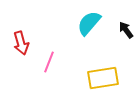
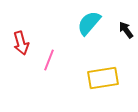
pink line: moved 2 px up
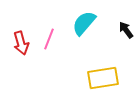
cyan semicircle: moved 5 px left
pink line: moved 21 px up
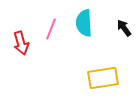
cyan semicircle: rotated 44 degrees counterclockwise
black arrow: moved 2 px left, 2 px up
pink line: moved 2 px right, 10 px up
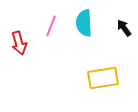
pink line: moved 3 px up
red arrow: moved 2 px left
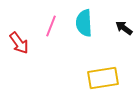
black arrow: rotated 18 degrees counterclockwise
red arrow: rotated 20 degrees counterclockwise
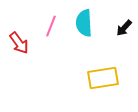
black arrow: rotated 84 degrees counterclockwise
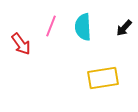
cyan semicircle: moved 1 px left, 4 px down
red arrow: moved 2 px right, 1 px down
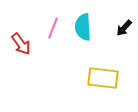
pink line: moved 2 px right, 2 px down
yellow rectangle: rotated 16 degrees clockwise
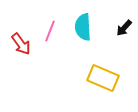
pink line: moved 3 px left, 3 px down
yellow rectangle: rotated 16 degrees clockwise
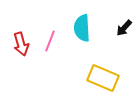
cyan semicircle: moved 1 px left, 1 px down
pink line: moved 10 px down
red arrow: rotated 20 degrees clockwise
